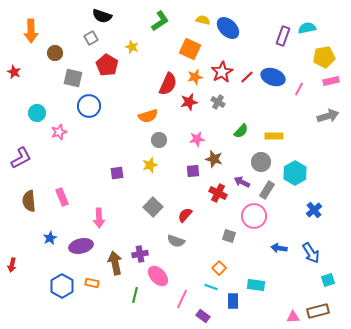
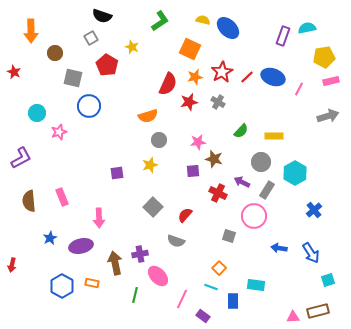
pink star at (197, 139): moved 1 px right, 3 px down
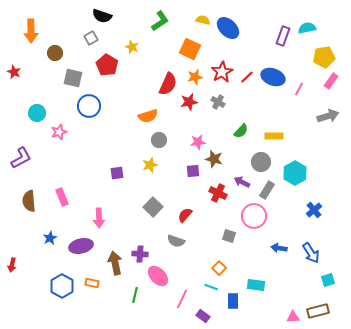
pink rectangle at (331, 81): rotated 42 degrees counterclockwise
purple cross at (140, 254): rotated 14 degrees clockwise
